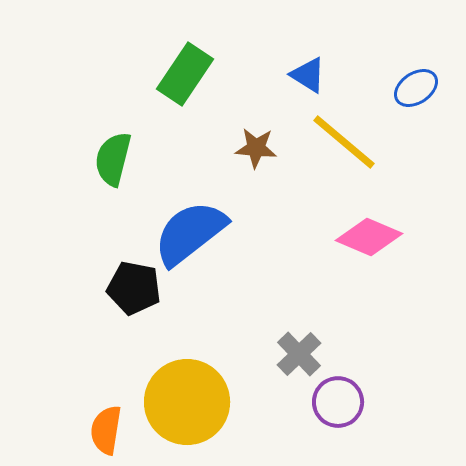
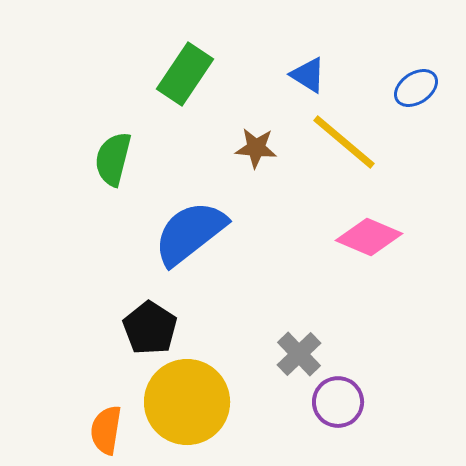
black pentagon: moved 16 px right, 40 px down; rotated 22 degrees clockwise
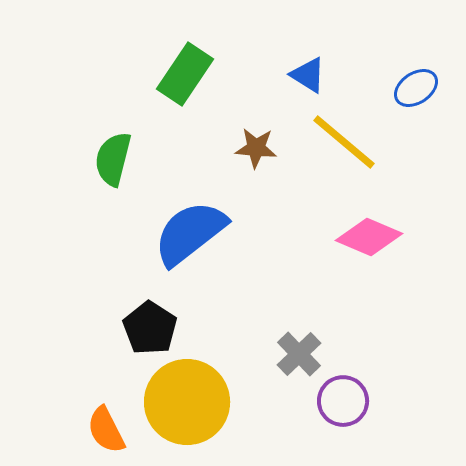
purple circle: moved 5 px right, 1 px up
orange semicircle: rotated 36 degrees counterclockwise
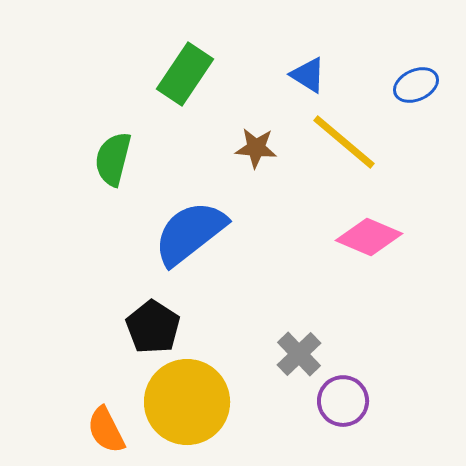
blue ellipse: moved 3 px up; rotated 9 degrees clockwise
black pentagon: moved 3 px right, 1 px up
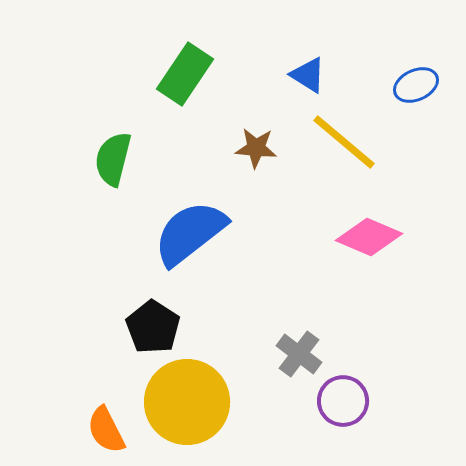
gray cross: rotated 9 degrees counterclockwise
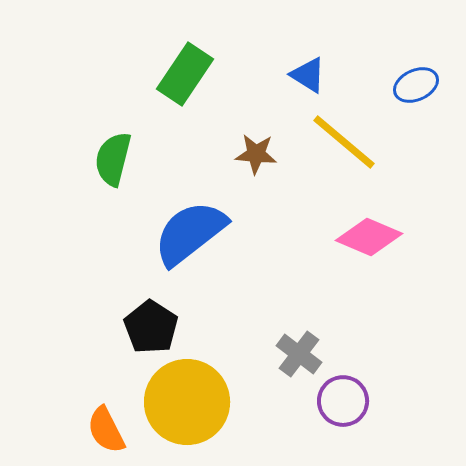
brown star: moved 6 px down
black pentagon: moved 2 px left
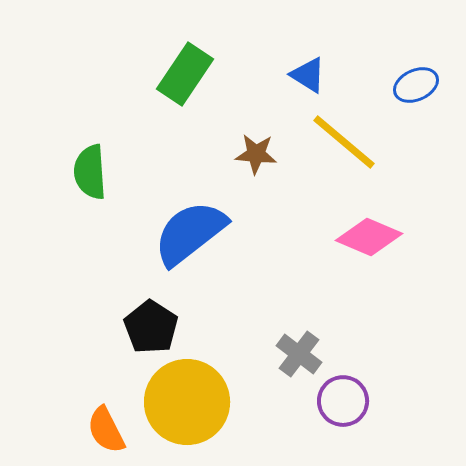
green semicircle: moved 23 px left, 13 px down; rotated 18 degrees counterclockwise
